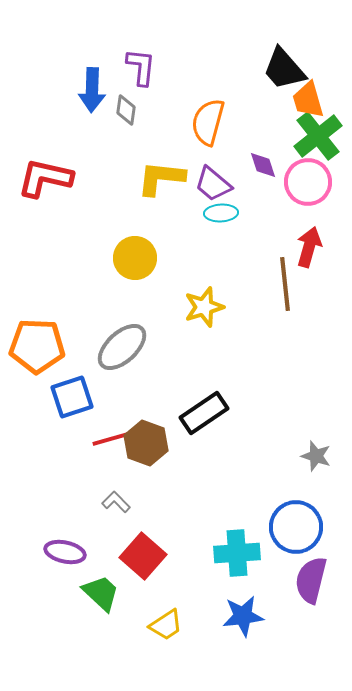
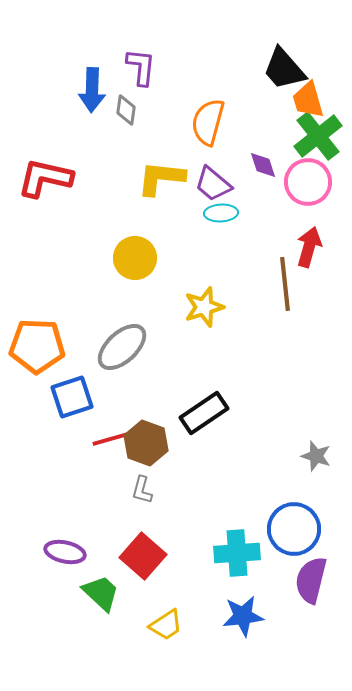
gray L-shape: moved 26 px right, 12 px up; rotated 120 degrees counterclockwise
blue circle: moved 2 px left, 2 px down
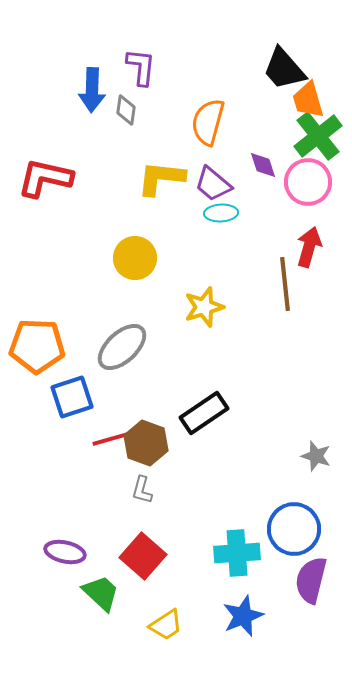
blue star: rotated 15 degrees counterclockwise
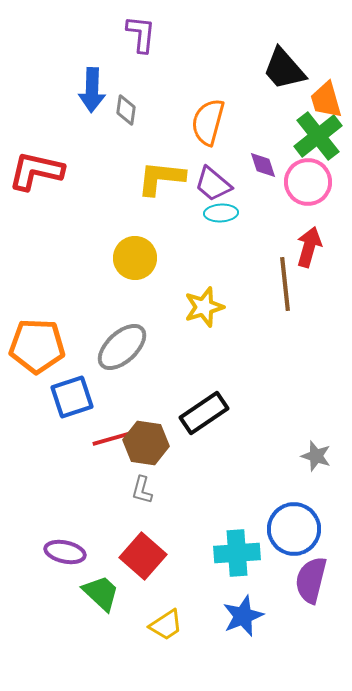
purple L-shape: moved 33 px up
orange trapezoid: moved 18 px right
red L-shape: moved 9 px left, 7 px up
brown hexagon: rotated 12 degrees counterclockwise
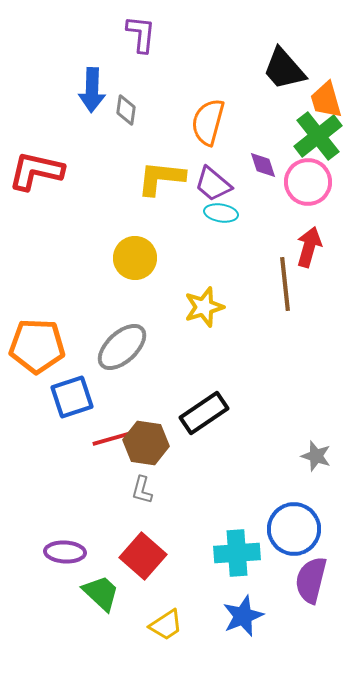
cyan ellipse: rotated 12 degrees clockwise
purple ellipse: rotated 9 degrees counterclockwise
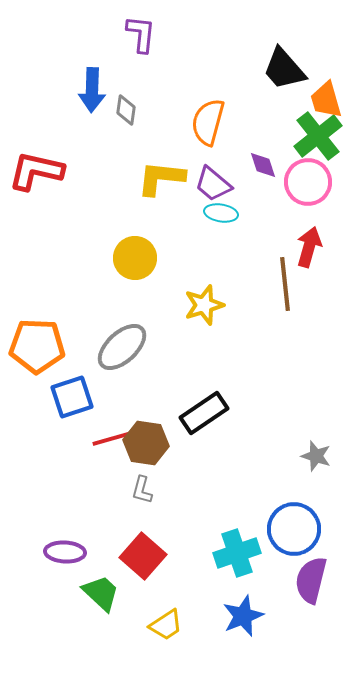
yellow star: moved 2 px up
cyan cross: rotated 15 degrees counterclockwise
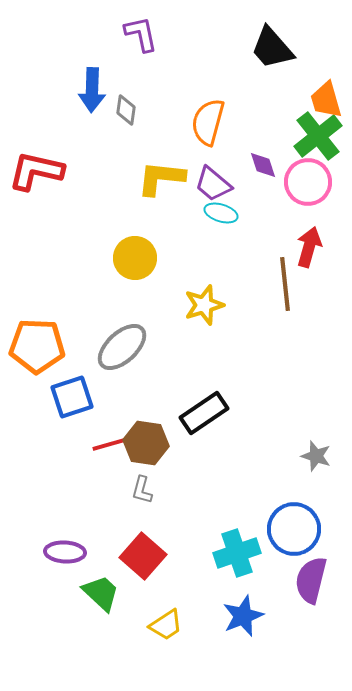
purple L-shape: rotated 18 degrees counterclockwise
black trapezoid: moved 12 px left, 21 px up
cyan ellipse: rotated 8 degrees clockwise
red line: moved 5 px down
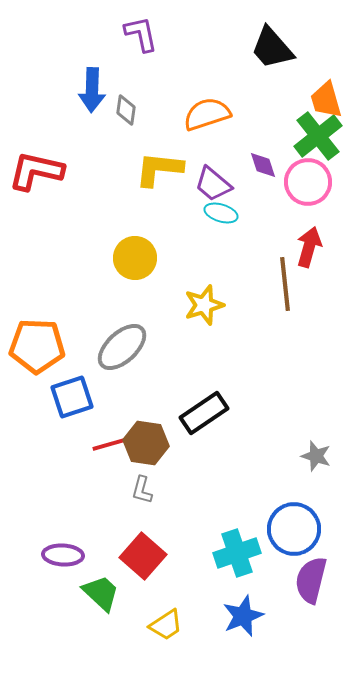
orange semicircle: moved 1 px left, 8 px up; rotated 57 degrees clockwise
yellow L-shape: moved 2 px left, 9 px up
purple ellipse: moved 2 px left, 3 px down
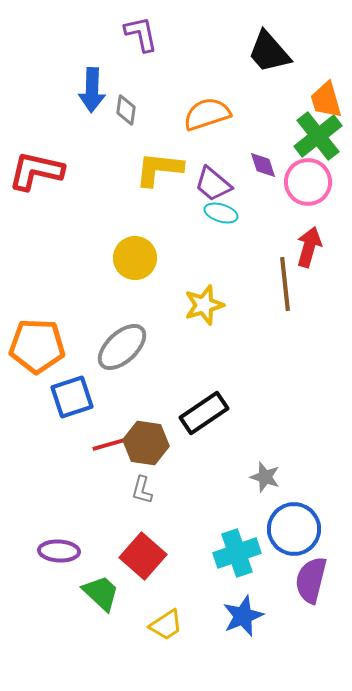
black trapezoid: moved 3 px left, 4 px down
gray star: moved 51 px left, 21 px down
purple ellipse: moved 4 px left, 4 px up
